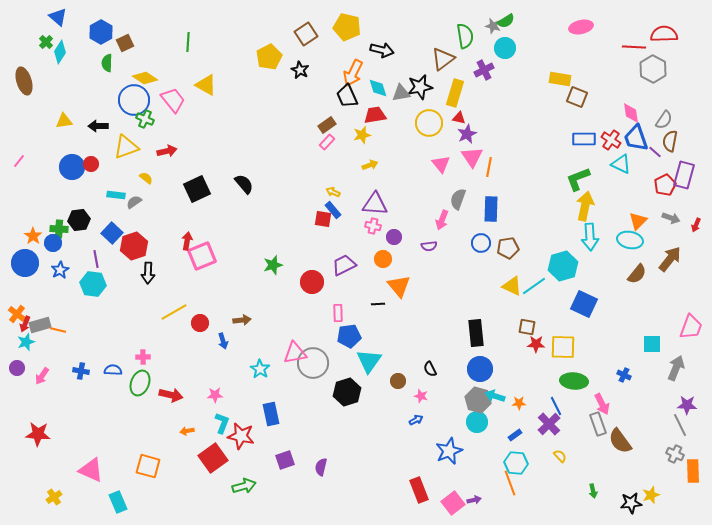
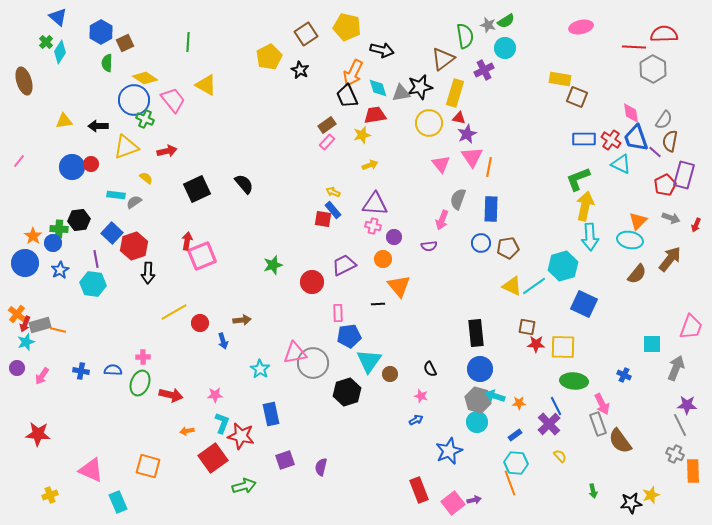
gray star at (493, 26): moved 5 px left, 1 px up
brown circle at (398, 381): moved 8 px left, 7 px up
yellow cross at (54, 497): moved 4 px left, 2 px up; rotated 14 degrees clockwise
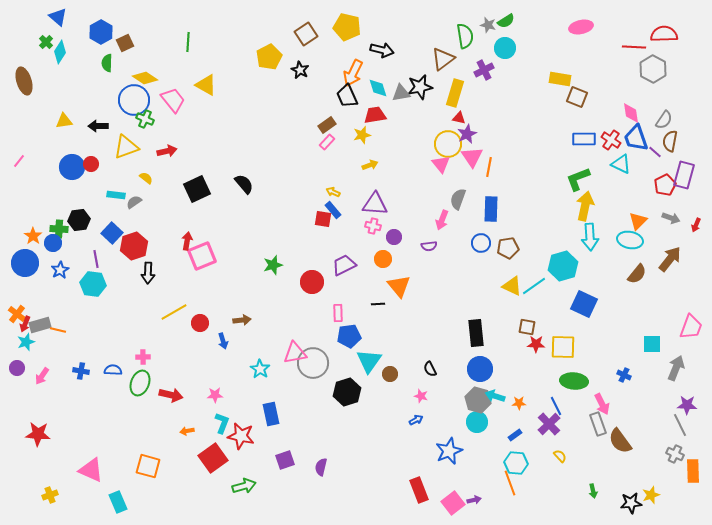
yellow circle at (429, 123): moved 19 px right, 21 px down
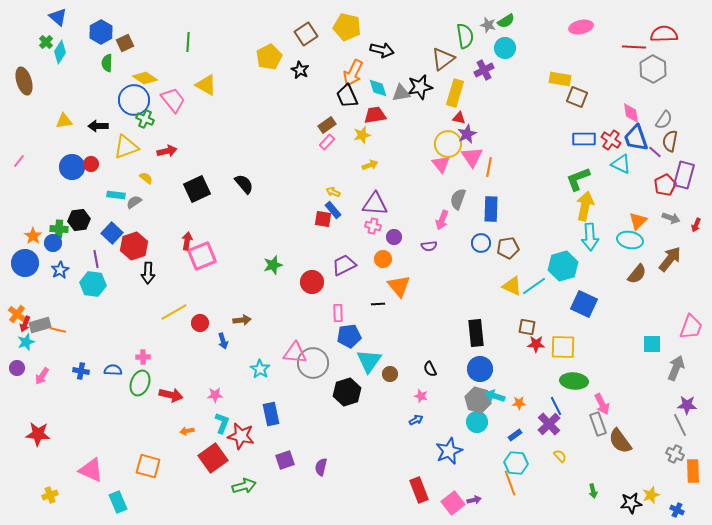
pink triangle at (295, 353): rotated 15 degrees clockwise
blue cross at (624, 375): moved 53 px right, 135 px down
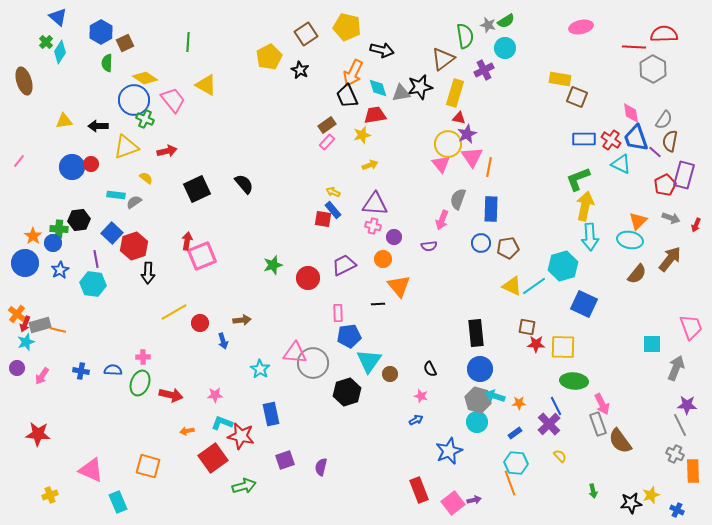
red circle at (312, 282): moved 4 px left, 4 px up
pink trapezoid at (691, 327): rotated 40 degrees counterclockwise
cyan L-shape at (222, 423): rotated 90 degrees counterclockwise
blue rectangle at (515, 435): moved 2 px up
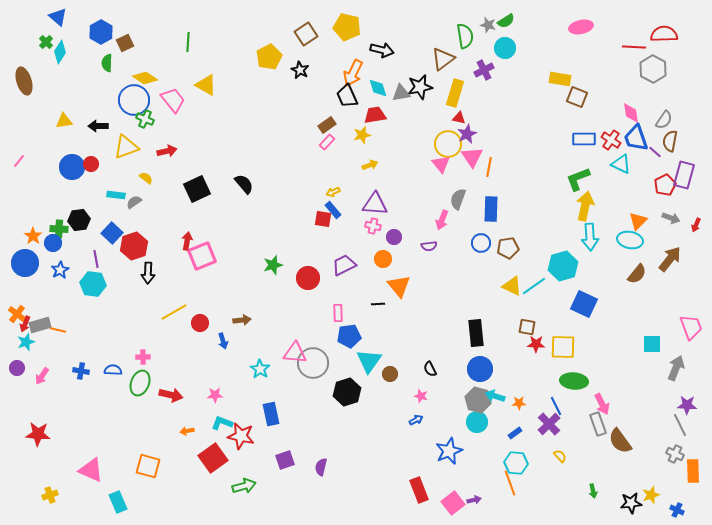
yellow arrow at (333, 192): rotated 48 degrees counterclockwise
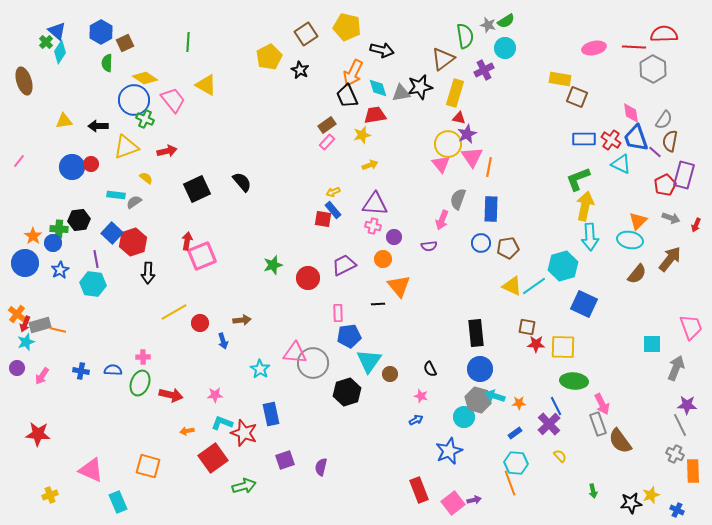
blue triangle at (58, 17): moved 1 px left, 14 px down
pink ellipse at (581, 27): moved 13 px right, 21 px down
black semicircle at (244, 184): moved 2 px left, 2 px up
red hexagon at (134, 246): moved 1 px left, 4 px up
cyan circle at (477, 422): moved 13 px left, 5 px up
red star at (241, 436): moved 3 px right, 3 px up; rotated 8 degrees clockwise
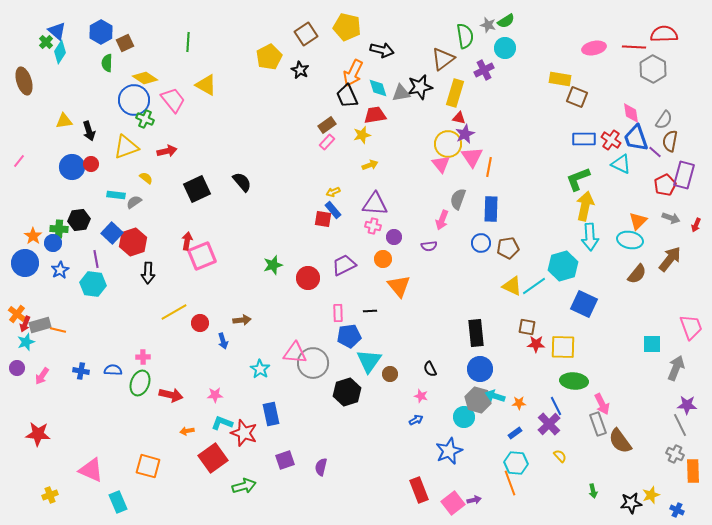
black arrow at (98, 126): moved 9 px left, 5 px down; rotated 108 degrees counterclockwise
purple star at (467, 134): moved 2 px left
black line at (378, 304): moved 8 px left, 7 px down
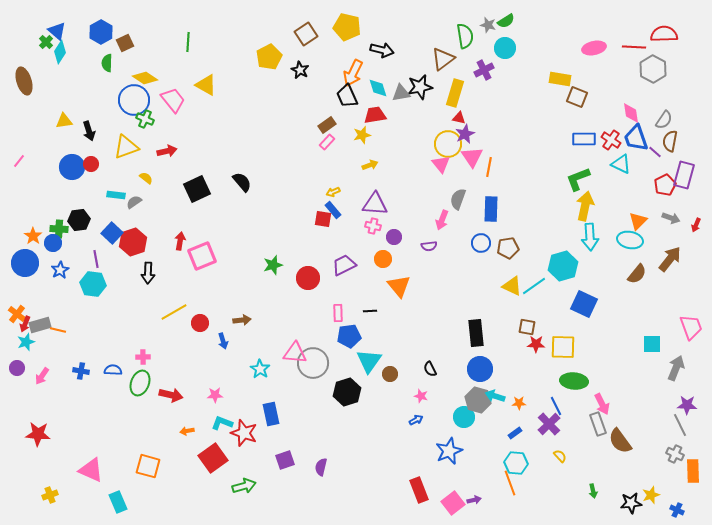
red arrow at (187, 241): moved 7 px left
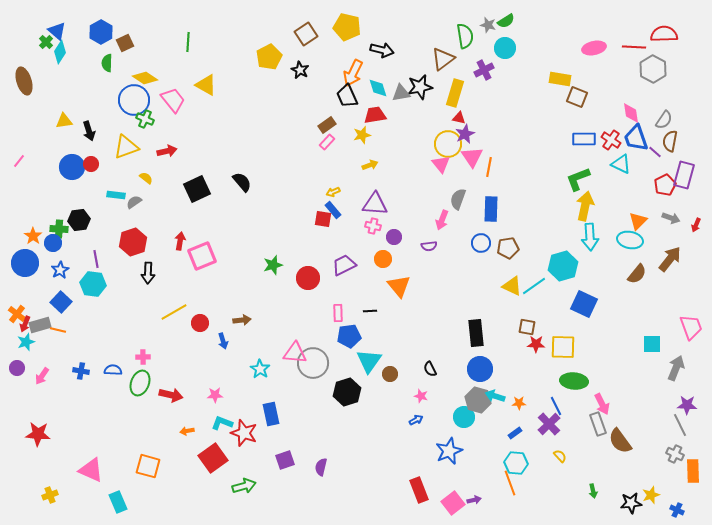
blue square at (112, 233): moved 51 px left, 69 px down
